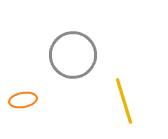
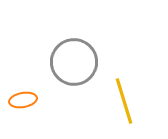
gray circle: moved 1 px right, 7 px down
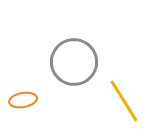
yellow line: rotated 15 degrees counterclockwise
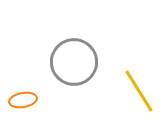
yellow line: moved 15 px right, 10 px up
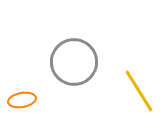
orange ellipse: moved 1 px left
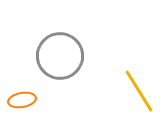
gray circle: moved 14 px left, 6 px up
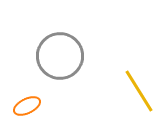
orange ellipse: moved 5 px right, 6 px down; rotated 16 degrees counterclockwise
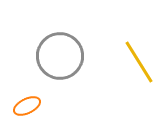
yellow line: moved 29 px up
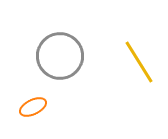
orange ellipse: moved 6 px right, 1 px down
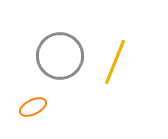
yellow line: moved 24 px left; rotated 54 degrees clockwise
